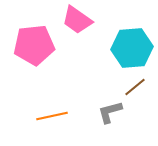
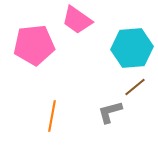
orange line: rotated 68 degrees counterclockwise
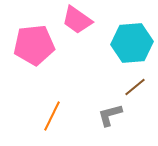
cyan hexagon: moved 5 px up
gray L-shape: moved 3 px down
orange line: rotated 16 degrees clockwise
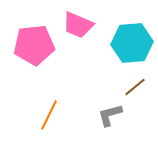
pink trapezoid: moved 1 px right, 5 px down; rotated 12 degrees counterclockwise
orange line: moved 3 px left, 1 px up
